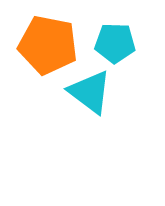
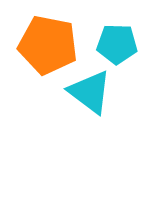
cyan pentagon: moved 2 px right, 1 px down
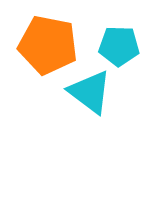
cyan pentagon: moved 2 px right, 2 px down
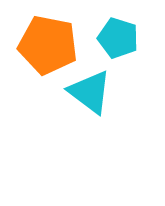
cyan pentagon: moved 1 px left, 8 px up; rotated 15 degrees clockwise
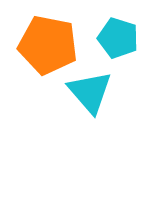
cyan triangle: rotated 12 degrees clockwise
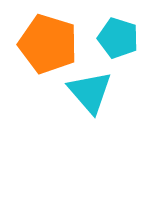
orange pentagon: moved 1 px up; rotated 6 degrees clockwise
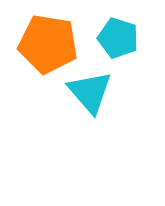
orange pentagon: rotated 8 degrees counterclockwise
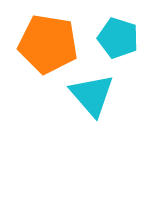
cyan triangle: moved 2 px right, 3 px down
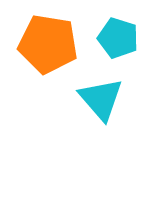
cyan triangle: moved 9 px right, 4 px down
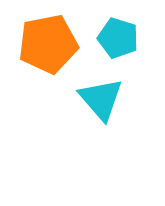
orange pentagon: rotated 20 degrees counterclockwise
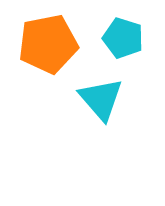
cyan pentagon: moved 5 px right
